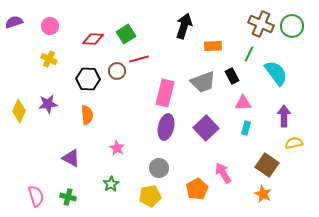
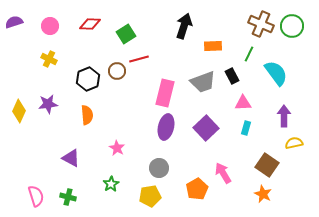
red diamond: moved 3 px left, 15 px up
black hexagon: rotated 25 degrees counterclockwise
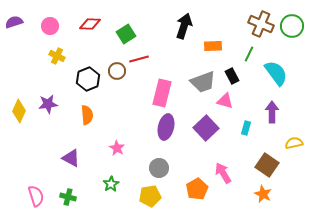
yellow cross: moved 8 px right, 3 px up
pink rectangle: moved 3 px left
pink triangle: moved 18 px left, 2 px up; rotated 18 degrees clockwise
purple arrow: moved 12 px left, 4 px up
